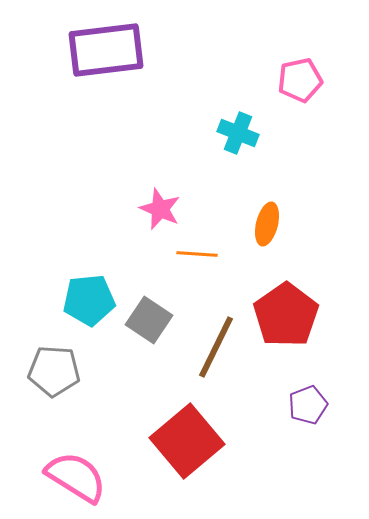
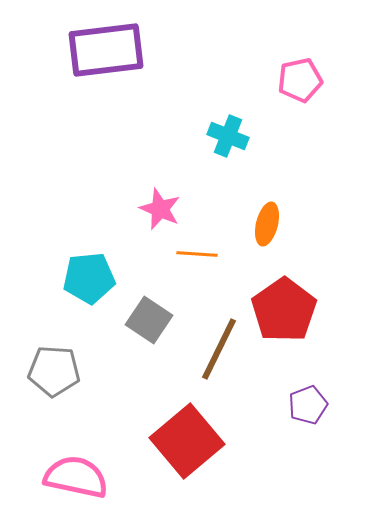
cyan cross: moved 10 px left, 3 px down
cyan pentagon: moved 22 px up
red pentagon: moved 2 px left, 5 px up
brown line: moved 3 px right, 2 px down
pink semicircle: rotated 20 degrees counterclockwise
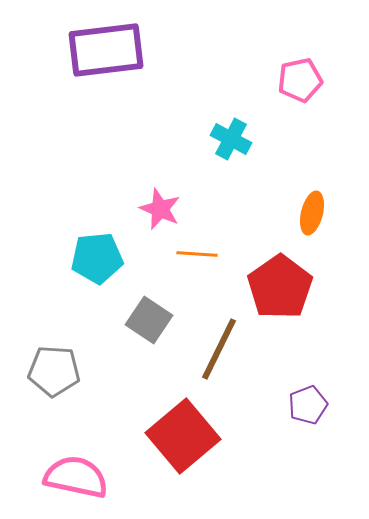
cyan cross: moved 3 px right, 3 px down; rotated 6 degrees clockwise
orange ellipse: moved 45 px right, 11 px up
cyan pentagon: moved 8 px right, 20 px up
red pentagon: moved 4 px left, 23 px up
red square: moved 4 px left, 5 px up
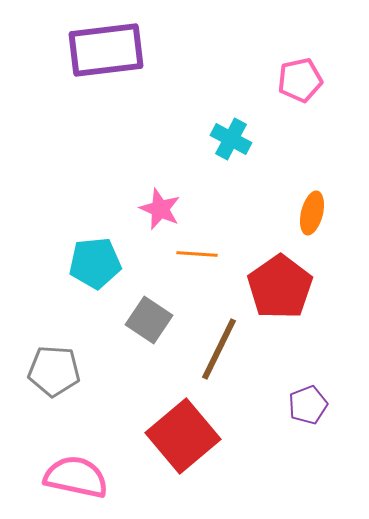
cyan pentagon: moved 2 px left, 5 px down
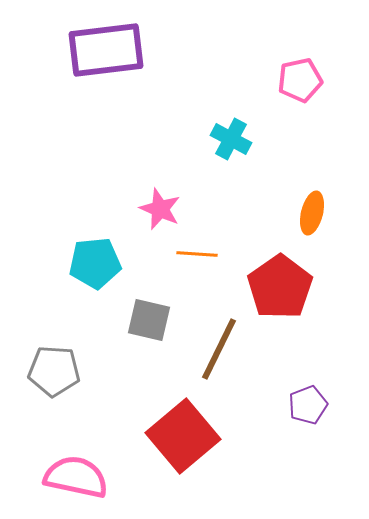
gray square: rotated 21 degrees counterclockwise
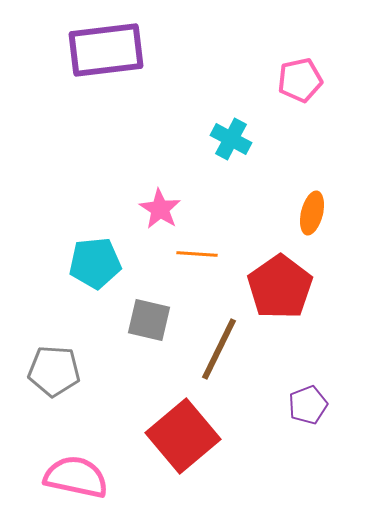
pink star: rotated 9 degrees clockwise
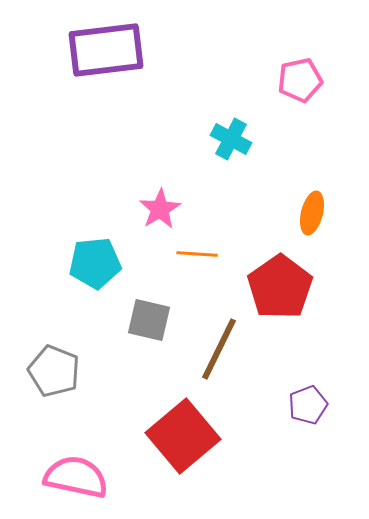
pink star: rotated 9 degrees clockwise
gray pentagon: rotated 18 degrees clockwise
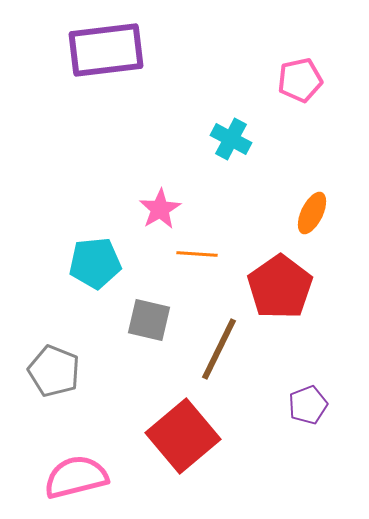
orange ellipse: rotated 12 degrees clockwise
pink semicircle: rotated 26 degrees counterclockwise
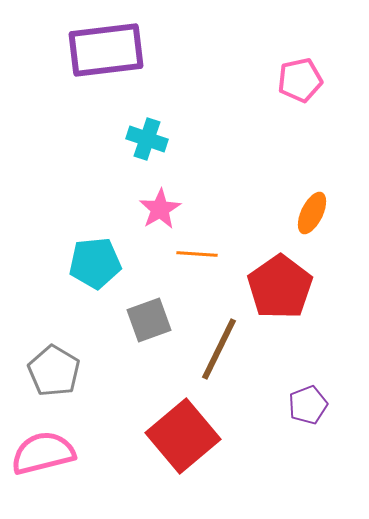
cyan cross: moved 84 px left; rotated 9 degrees counterclockwise
gray square: rotated 33 degrees counterclockwise
gray pentagon: rotated 9 degrees clockwise
pink semicircle: moved 33 px left, 24 px up
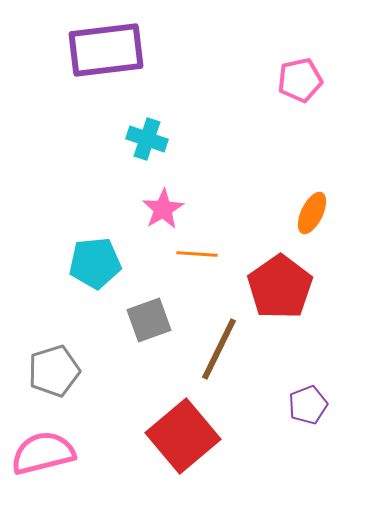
pink star: moved 3 px right
gray pentagon: rotated 24 degrees clockwise
